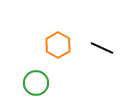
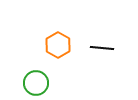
black line: rotated 20 degrees counterclockwise
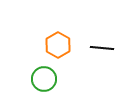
green circle: moved 8 px right, 4 px up
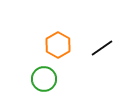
black line: rotated 40 degrees counterclockwise
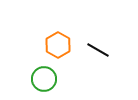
black line: moved 4 px left, 2 px down; rotated 65 degrees clockwise
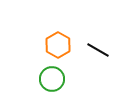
green circle: moved 8 px right
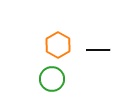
black line: rotated 30 degrees counterclockwise
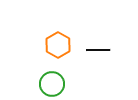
green circle: moved 5 px down
